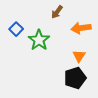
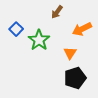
orange arrow: moved 1 px right, 1 px down; rotated 18 degrees counterclockwise
orange triangle: moved 9 px left, 3 px up
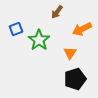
blue square: rotated 24 degrees clockwise
black pentagon: moved 1 px down
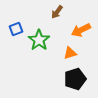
orange arrow: moved 1 px left, 1 px down
orange triangle: rotated 40 degrees clockwise
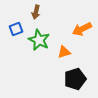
brown arrow: moved 21 px left; rotated 24 degrees counterclockwise
orange arrow: moved 1 px right, 1 px up
green star: rotated 10 degrees counterclockwise
orange triangle: moved 6 px left, 1 px up
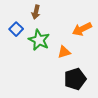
blue square: rotated 24 degrees counterclockwise
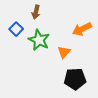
orange triangle: rotated 32 degrees counterclockwise
black pentagon: rotated 15 degrees clockwise
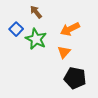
brown arrow: rotated 128 degrees clockwise
orange arrow: moved 12 px left
green star: moved 3 px left, 1 px up
black pentagon: moved 1 px up; rotated 15 degrees clockwise
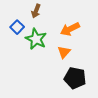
brown arrow: moved 1 px up; rotated 120 degrees counterclockwise
blue square: moved 1 px right, 2 px up
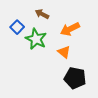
brown arrow: moved 6 px right, 3 px down; rotated 96 degrees clockwise
orange triangle: rotated 32 degrees counterclockwise
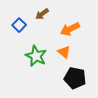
brown arrow: rotated 64 degrees counterclockwise
blue square: moved 2 px right, 2 px up
green star: moved 17 px down
